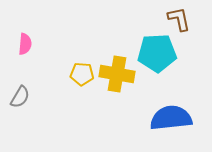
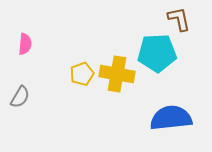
yellow pentagon: rotated 25 degrees counterclockwise
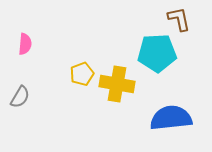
yellow cross: moved 10 px down
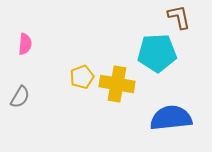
brown L-shape: moved 2 px up
yellow pentagon: moved 3 px down
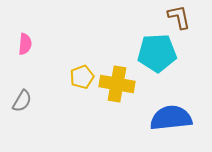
gray semicircle: moved 2 px right, 4 px down
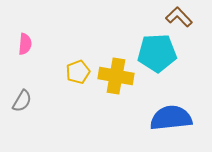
brown L-shape: rotated 32 degrees counterclockwise
yellow pentagon: moved 4 px left, 5 px up
yellow cross: moved 1 px left, 8 px up
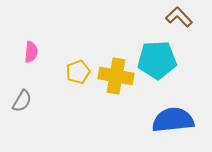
pink semicircle: moved 6 px right, 8 px down
cyan pentagon: moved 7 px down
blue semicircle: moved 2 px right, 2 px down
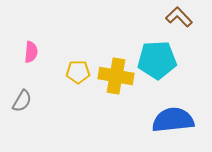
yellow pentagon: rotated 20 degrees clockwise
